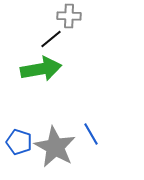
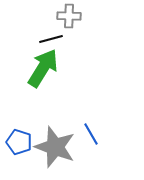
black line: rotated 25 degrees clockwise
green arrow: moved 2 px right, 1 px up; rotated 48 degrees counterclockwise
gray star: rotated 9 degrees counterclockwise
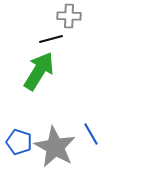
green arrow: moved 4 px left, 3 px down
gray star: rotated 9 degrees clockwise
